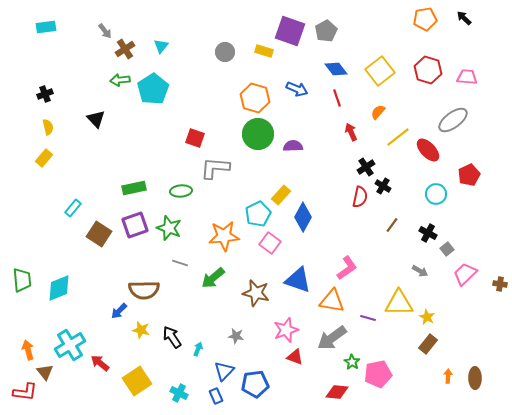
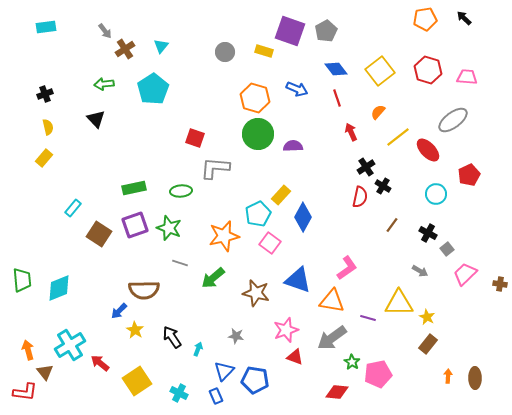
green arrow at (120, 80): moved 16 px left, 4 px down
orange star at (224, 236): rotated 8 degrees counterclockwise
yellow star at (141, 330): moved 6 px left; rotated 18 degrees clockwise
blue pentagon at (255, 384): moved 4 px up; rotated 16 degrees clockwise
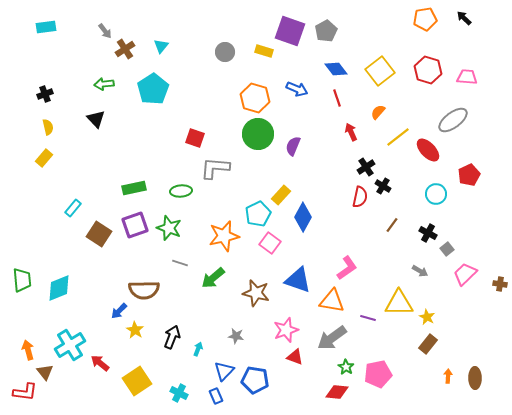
purple semicircle at (293, 146): rotated 66 degrees counterclockwise
black arrow at (172, 337): rotated 55 degrees clockwise
green star at (352, 362): moved 6 px left, 5 px down
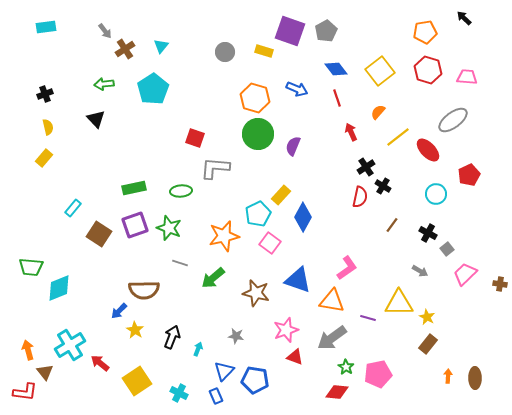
orange pentagon at (425, 19): moved 13 px down
green trapezoid at (22, 280): moved 9 px right, 13 px up; rotated 100 degrees clockwise
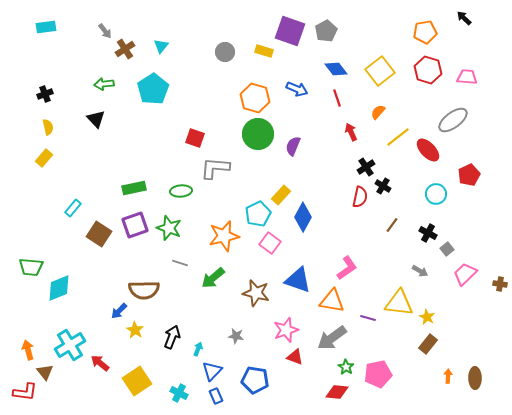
yellow triangle at (399, 303): rotated 8 degrees clockwise
blue triangle at (224, 371): moved 12 px left
